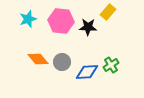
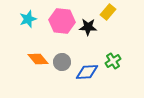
pink hexagon: moved 1 px right
green cross: moved 2 px right, 4 px up
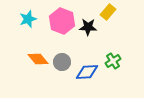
pink hexagon: rotated 15 degrees clockwise
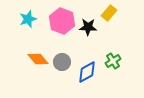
yellow rectangle: moved 1 px right, 1 px down
blue diamond: rotated 25 degrees counterclockwise
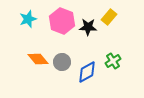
yellow rectangle: moved 4 px down
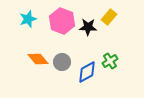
green cross: moved 3 px left
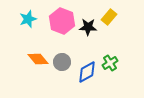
green cross: moved 2 px down
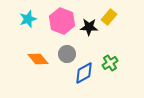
black star: moved 1 px right
gray circle: moved 5 px right, 8 px up
blue diamond: moved 3 px left, 1 px down
